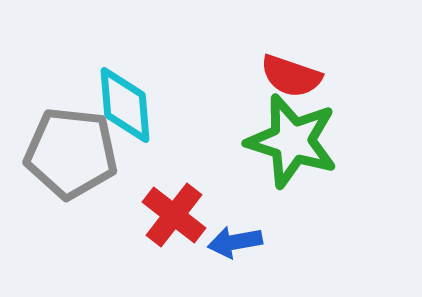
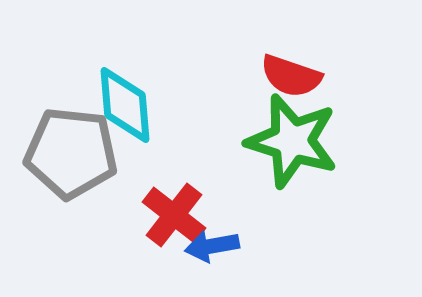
blue arrow: moved 23 px left, 4 px down
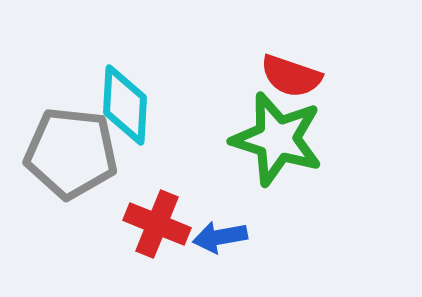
cyan diamond: rotated 8 degrees clockwise
green star: moved 15 px left, 2 px up
red cross: moved 17 px left, 9 px down; rotated 16 degrees counterclockwise
blue arrow: moved 8 px right, 9 px up
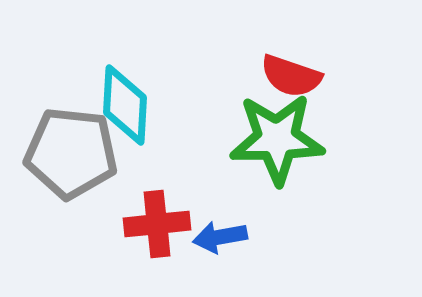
green star: rotated 18 degrees counterclockwise
red cross: rotated 28 degrees counterclockwise
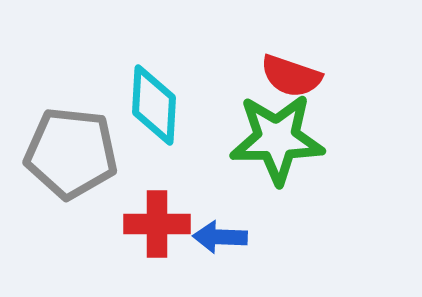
cyan diamond: moved 29 px right
red cross: rotated 6 degrees clockwise
blue arrow: rotated 12 degrees clockwise
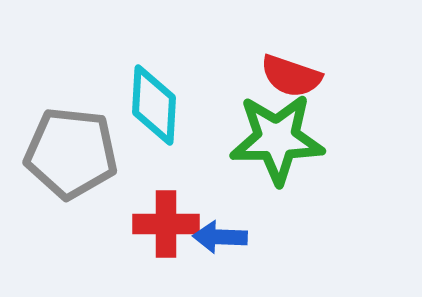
red cross: moved 9 px right
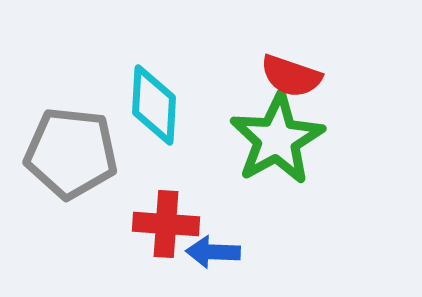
green star: rotated 28 degrees counterclockwise
red cross: rotated 4 degrees clockwise
blue arrow: moved 7 px left, 15 px down
